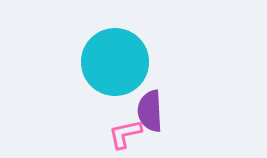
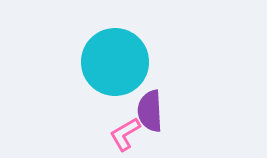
pink L-shape: rotated 18 degrees counterclockwise
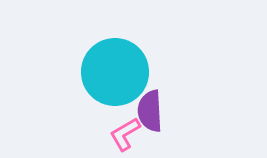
cyan circle: moved 10 px down
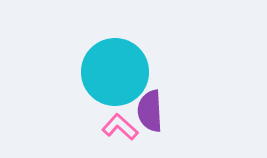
pink L-shape: moved 5 px left, 7 px up; rotated 72 degrees clockwise
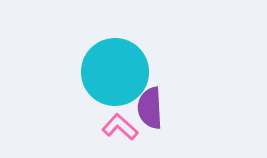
purple semicircle: moved 3 px up
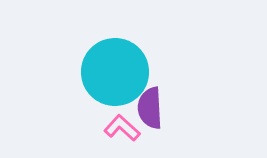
pink L-shape: moved 2 px right, 1 px down
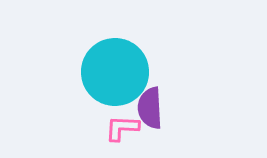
pink L-shape: rotated 39 degrees counterclockwise
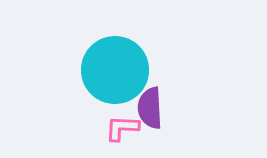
cyan circle: moved 2 px up
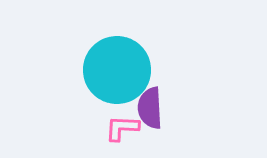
cyan circle: moved 2 px right
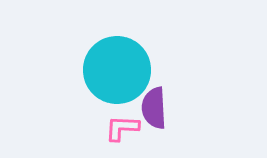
purple semicircle: moved 4 px right
